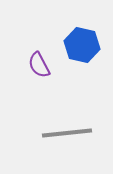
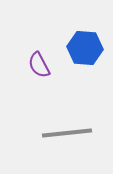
blue hexagon: moved 3 px right, 3 px down; rotated 8 degrees counterclockwise
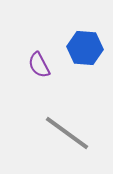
gray line: rotated 42 degrees clockwise
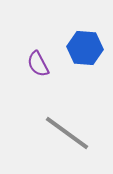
purple semicircle: moved 1 px left, 1 px up
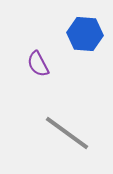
blue hexagon: moved 14 px up
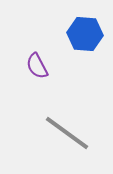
purple semicircle: moved 1 px left, 2 px down
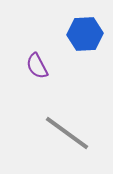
blue hexagon: rotated 8 degrees counterclockwise
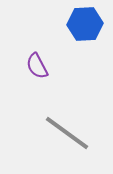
blue hexagon: moved 10 px up
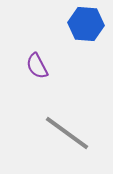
blue hexagon: moved 1 px right; rotated 8 degrees clockwise
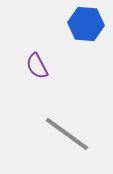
gray line: moved 1 px down
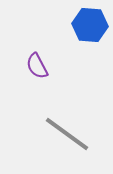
blue hexagon: moved 4 px right, 1 px down
